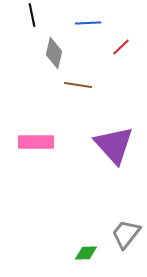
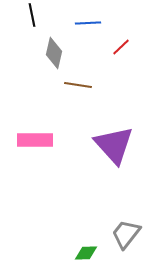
pink rectangle: moved 1 px left, 2 px up
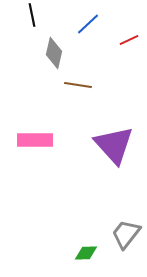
blue line: moved 1 px down; rotated 40 degrees counterclockwise
red line: moved 8 px right, 7 px up; rotated 18 degrees clockwise
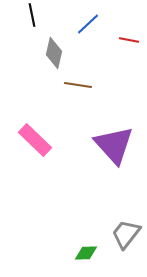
red line: rotated 36 degrees clockwise
pink rectangle: rotated 44 degrees clockwise
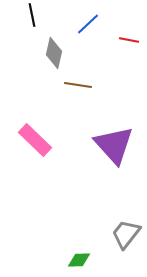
green diamond: moved 7 px left, 7 px down
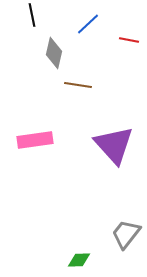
pink rectangle: rotated 52 degrees counterclockwise
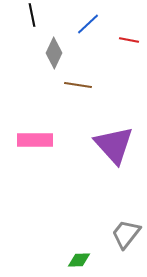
gray diamond: rotated 12 degrees clockwise
pink rectangle: rotated 8 degrees clockwise
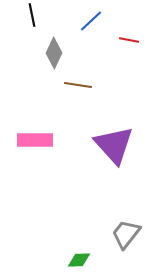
blue line: moved 3 px right, 3 px up
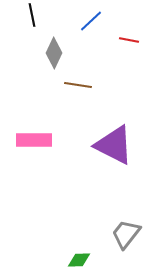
pink rectangle: moved 1 px left
purple triangle: rotated 21 degrees counterclockwise
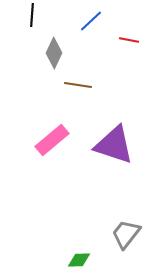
black line: rotated 15 degrees clockwise
pink rectangle: moved 18 px right; rotated 40 degrees counterclockwise
purple triangle: rotated 9 degrees counterclockwise
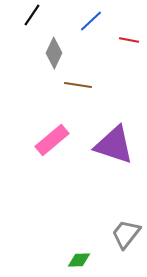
black line: rotated 30 degrees clockwise
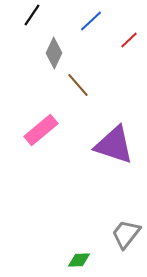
red line: rotated 54 degrees counterclockwise
brown line: rotated 40 degrees clockwise
pink rectangle: moved 11 px left, 10 px up
